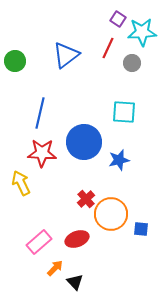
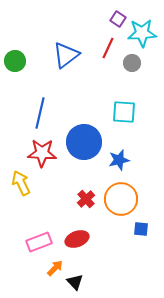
cyan star: moved 1 px down
orange circle: moved 10 px right, 15 px up
pink rectangle: rotated 20 degrees clockwise
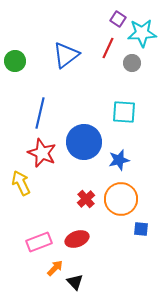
red star: rotated 20 degrees clockwise
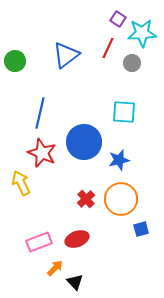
blue square: rotated 21 degrees counterclockwise
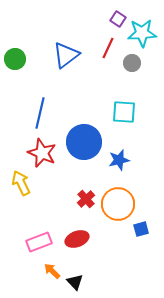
green circle: moved 2 px up
orange circle: moved 3 px left, 5 px down
orange arrow: moved 3 px left, 3 px down; rotated 90 degrees counterclockwise
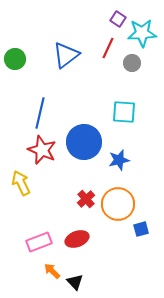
red star: moved 3 px up
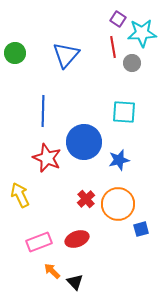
red line: moved 5 px right, 1 px up; rotated 35 degrees counterclockwise
blue triangle: rotated 12 degrees counterclockwise
green circle: moved 6 px up
blue line: moved 3 px right, 2 px up; rotated 12 degrees counterclockwise
red star: moved 5 px right, 8 px down
yellow arrow: moved 1 px left, 12 px down
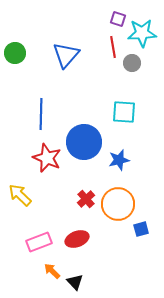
purple square: rotated 14 degrees counterclockwise
blue line: moved 2 px left, 3 px down
yellow arrow: rotated 20 degrees counterclockwise
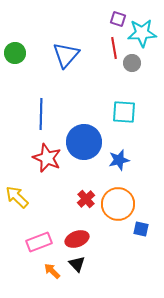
red line: moved 1 px right, 1 px down
yellow arrow: moved 3 px left, 2 px down
blue square: rotated 28 degrees clockwise
black triangle: moved 2 px right, 18 px up
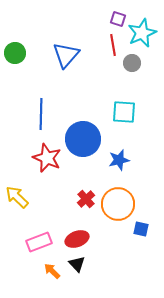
cyan star: rotated 20 degrees counterclockwise
red line: moved 1 px left, 3 px up
blue circle: moved 1 px left, 3 px up
